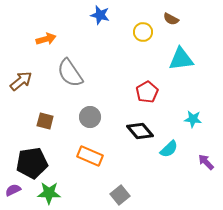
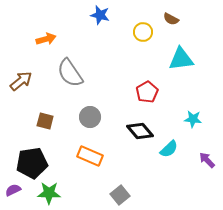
purple arrow: moved 1 px right, 2 px up
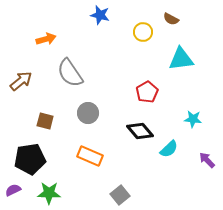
gray circle: moved 2 px left, 4 px up
black pentagon: moved 2 px left, 4 px up
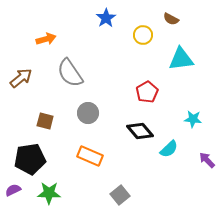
blue star: moved 6 px right, 3 px down; rotated 24 degrees clockwise
yellow circle: moved 3 px down
brown arrow: moved 3 px up
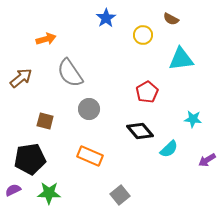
gray circle: moved 1 px right, 4 px up
purple arrow: rotated 78 degrees counterclockwise
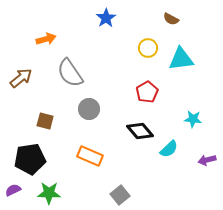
yellow circle: moved 5 px right, 13 px down
purple arrow: rotated 18 degrees clockwise
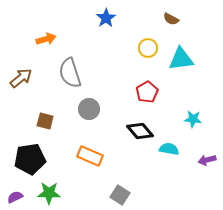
gray semicircle: rotated 16 degrees clockwise
cyan semicircle: rotated 126 degrees counterclockwise
purple semicircle: moved 2 px right, 7 px down
gray square: rotated 18 degrees counterclockwise
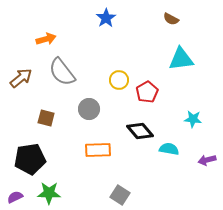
yellow circle: moved 29 px left, 32 px down
gray semicircle: moved 8 px left, 1 px up; rotated 20 degrees counterclockwise
brown square: moved 1 px right, 3 px up
orange rectangle: moved 8 px right, 6 px up; rotated 25 degrees counterclockwise
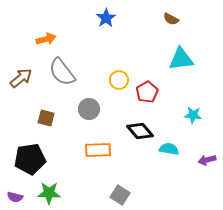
cyan star: moved 4 px up
purple semicircle: rotated 140 degrees counterclockwise
